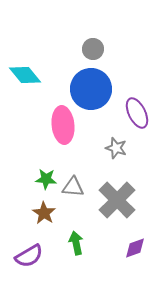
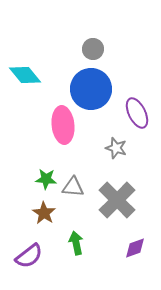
purple semicircle: rotated 8 degrees counterclockwise
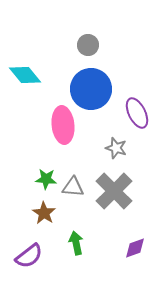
gray circle: moved 5 px left, 4 px up
gray cross: moved 3 px left, 9 px up
